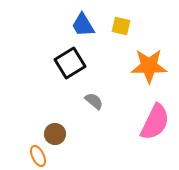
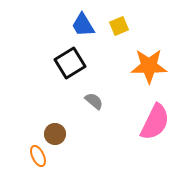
yellow square: moved 2 px left; rotated 36 degrees counterclockwise
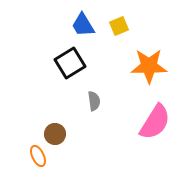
gray semicircle: rotated 42 degrees clockwise
pink semicircle: rotated 6 degrees clockwise
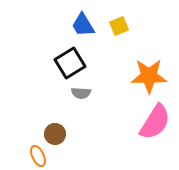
orange star: moved 10 px down
gray semicircle: moved 13 px left, 8 px up; rotated 102 degrees clockwise
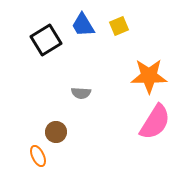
black square: moved 24 px left, 23 px up
brown circle: moved 1 px right, 2 px up
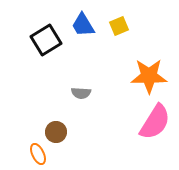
orange ellipse: moved 2 px up
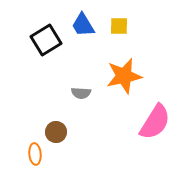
yellow square: rotated 24 degrees clockwise
orange star: moved 25 px left; rotated 12 degrees counterclockwise
orange ellipse: moved 3 px left; rotated 20 degrees clockwise
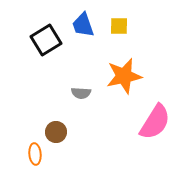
blue trapezoid: rotated 12 degrees clockwise
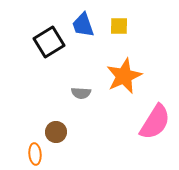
black square: moved 3 px right, 2 px down
orange star: rotated 12 degrees counterclockwise
